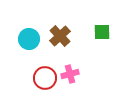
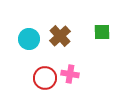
pink cross: rotated 24 degrees clockwise
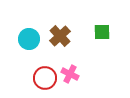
pink cross: rotated 18 degrees clockwise
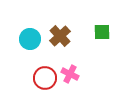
cyan circle: moved 1 px right
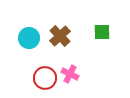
cyan circle: moved 1 px left, 1 px up
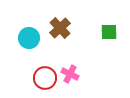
green square: moved 7 px right
brown cross: moved 8 px up
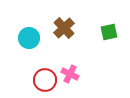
brown cross: moved 4 px right
green square: rotated 12 degrees counterclockwise
red circle: moved 2 px down
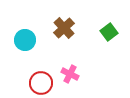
green square: rotated 24 degrees counterclockwise
cyan circle: moved 4 px left, 2 px down
red circle: moved 4 px left, 3 px down
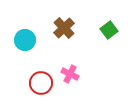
green square: moved 2 px up
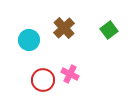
cyan circle: moved 4 px right
red circle: moved 2 px right, 3 px up
